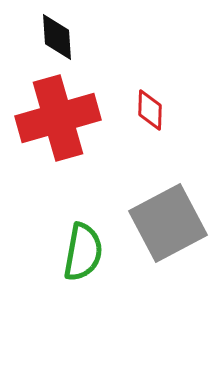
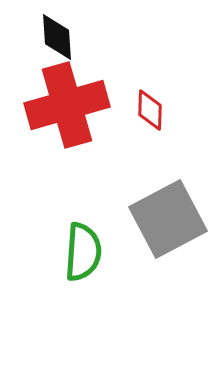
red cross: moved 9 px right, 13 px up
gray square: moved 4 px up
green semicircle: rotated 6 degrees counterclockwise
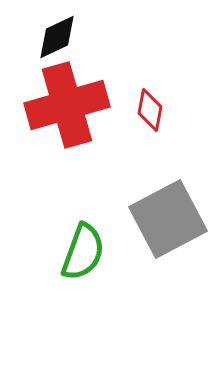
black diamond: rotated 69 degrees clockwise
red diamond: rotated 9 degrees clockwise
green semicircle: rotated 16 degrees clockwise
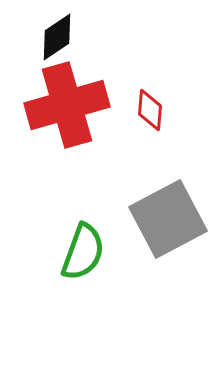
black diamond: rotated 9 degrees counterclockwise
red diamond: rotated 6 degrees counterclockwise
